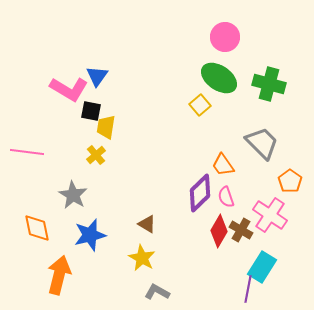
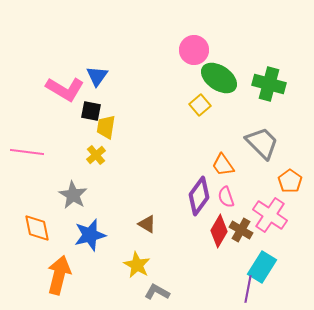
pink circle: moved 31 px left, 13 px down
pink L-shape: moved 4 px left
purple diamond: moved 1 px left, 3 px down; rotated 9 degrees counterclockwise
yellow star: moved 5 px left, 7 px down
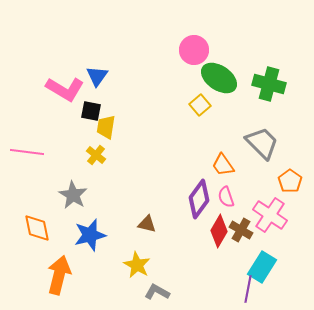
yellow cross: rotated 12 degrees counterclockwise
purple diamond: moved 3 px down
brown triangle: rotated 18 degrees counterclockwise
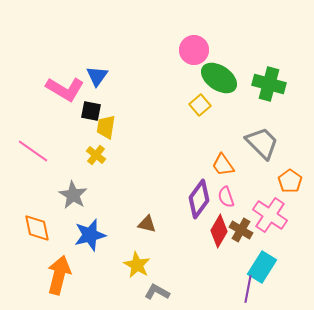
pink line: moved 6 px right, 1 px up; rotated 28 degrees clockwise
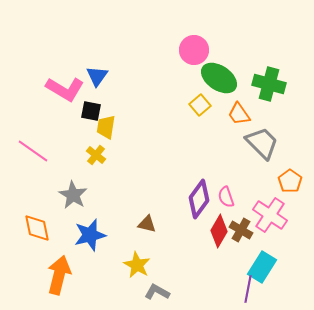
orange trapezoid: moved 16 px right, 51 px up
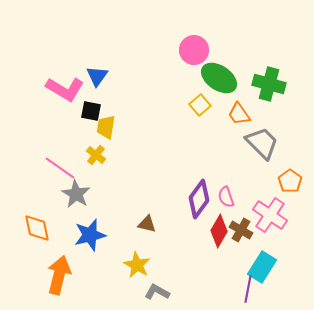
pink line: moved 27 px right, 17 px down
gray star: moved 3 px right, 1 px up
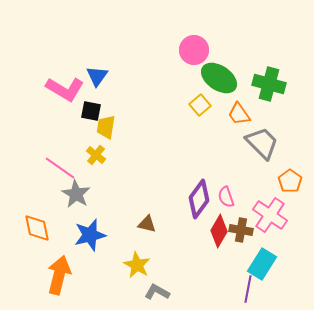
brown cross: rotated 20 degrees counterclockwise
cyan rectangle: moved 3 px up
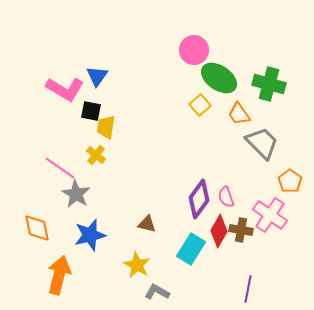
cyan rectangle: moved 71 px left, 15 px up
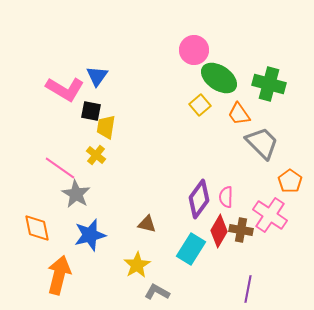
pink semicircle: rotated 20 degrees clockwise
yellow star: rotated 12 degrees clockwise
